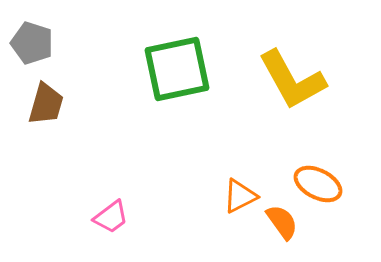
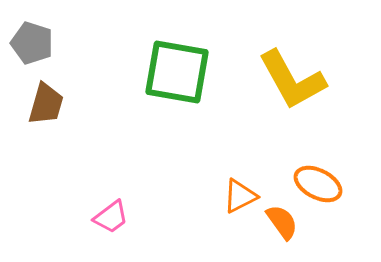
green square: moved 3 px down; rotated 22 degrees clockwise
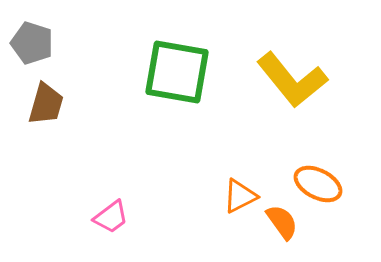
yellow L-shape: rotated 10 degrees counterclockwise
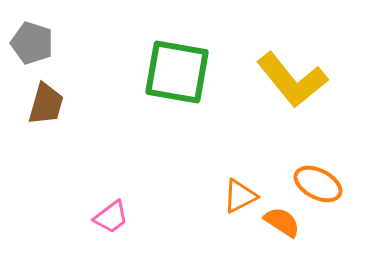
orange semicircle: rotated 21 degrees counterclockwise
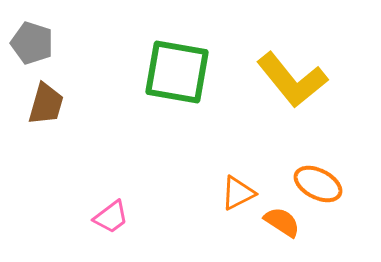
orange triangle: moved 2 px left, 3 px up
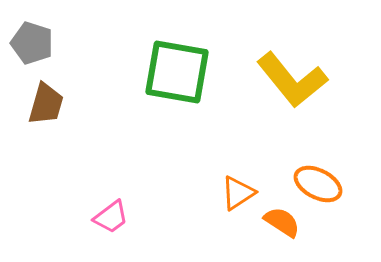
orange triangle: rotated 6 degrees counterclockwise
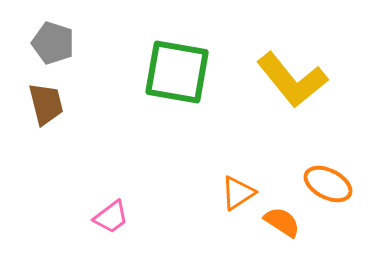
gray pentagon: moved 21 px right
brown trapezoid: rotated 30 degrees counterclockwise
orange ellipse: moved 10 px right
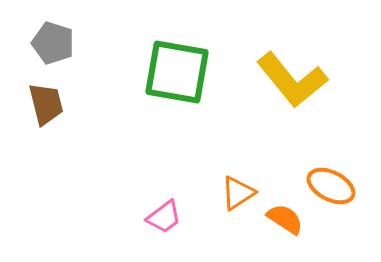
orange ellipse: moved 3 px right, 2 px down
pink trapezoid: moved 53 px right
orange semicircle: moved 3 px right, 3 px up
